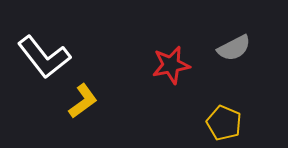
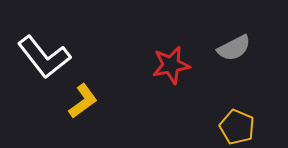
yellow pentagon: moved 13 px right, 4 px down
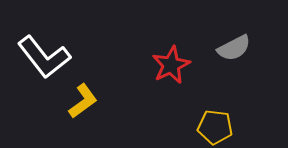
red star: rotated 15 degrees counterclockwise
yellow pentagon: moved 22 px left; rotated 16 degrees counterclockwise
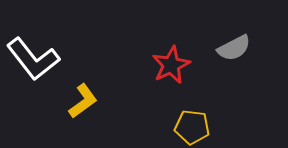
white L-shape: moved 11 px left, 2 px down
yellow pentagon: moved 23 px left
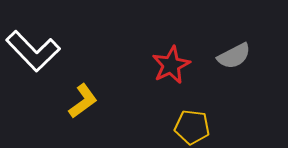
gray semicircle: moved 8 px down
white L-shape: moved 8 px up; rotated 6 degrees counterclockwise
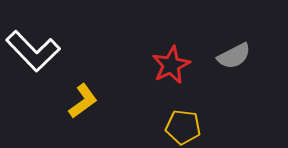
yellow pentagon: moved 9 px left
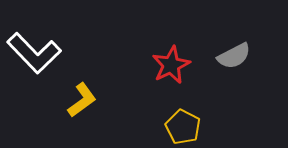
white L-shape: moved 1 px right, 2 px down
yellow L-shape: moved 1 px left, 1 px up
yellow pentagon: rotated 20 degrees clockwise
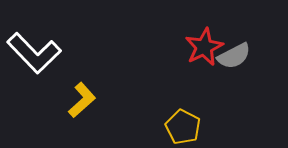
red star: moved 33 px right, 18 px up
yellow L-shape: rotated 6 degrees counterclockwise
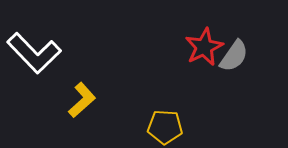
gray semicircle: rotated 28 degrees counterclockwise
yellow pentagon: moved 18 px left; rotated 24 degrees counterclockwise
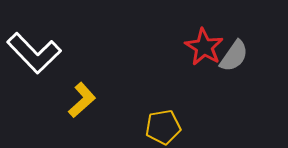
red star: rotated 15 degrees counterclockwise
yellow pentagon: moved 2 px left; rotated 12 degrees counterclockwise
